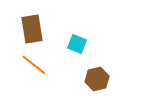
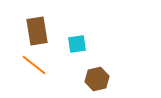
brown rectangle: moved 5 px right, 2 px down
cyan square: rotated 30 degrees counterclockwise
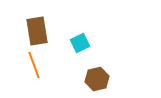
cyan square: moved 3 px right, 1 px up; rotated 18 degrees counterclockwise
orange line: rotated 32 degrees clockwise
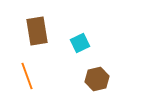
orange line: moved 7 px left, 11 px down
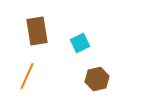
orange line: rotated 44 degrees clockwise
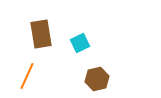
brown rectangle: moved 4 px right, 3 px down
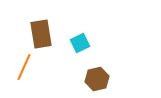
orange line: moved 3 px left, 9 px up
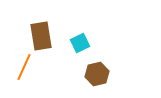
brown rectangle: moved 2 px down
brown hexagon: moved 5 px up
